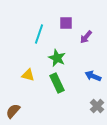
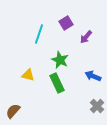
purple square: rotated 32 degrees counterclockwise
green star: moved 3 px right, 2 px down
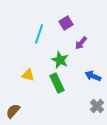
purple arrow: moved 5 px left, 6 px down
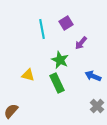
cyan line: moved 3 px right, 5 px up; rotated 30 degrees counterclockwise
brown semicircle: moved 2 px left
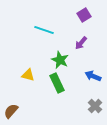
purple square: moved 18 px right, 8 px up
cyan line: moved 2 px right, 1 px down; rotated 60 degrees counterclockwise
gray cross: moved 2 px left
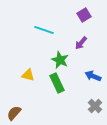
brown semicircle: moved 3 px right, 2 px down
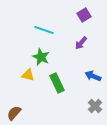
green star: moved 19 px left, 3 px up
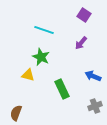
purple square: rotated 24 degrees counterclockwise
green rectangle: moved 5 px right, 6 px down
gray cross: rotated 24 degrees clockwise
brown semicircle: moved 2 px right; rotated 21 degrees counterclockwise
